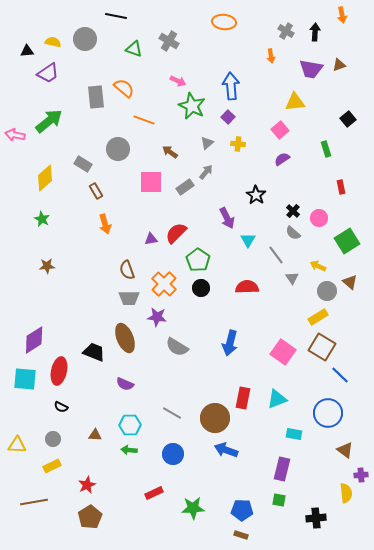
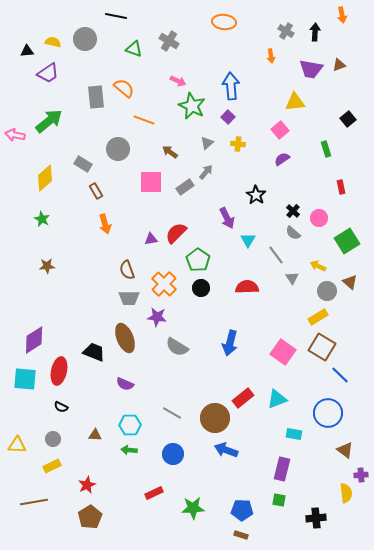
red rectangle at (243, 398): rotated 40 degrees clockwise
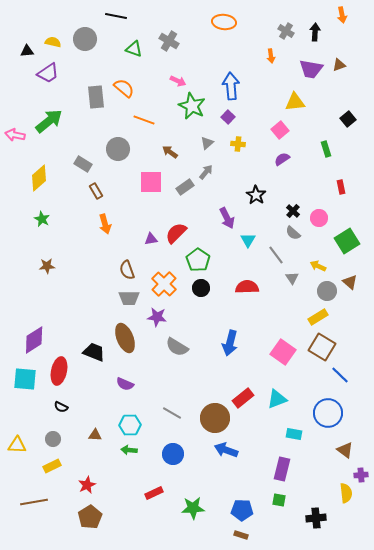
yellow diamond at (45, 178): moved 6 px left
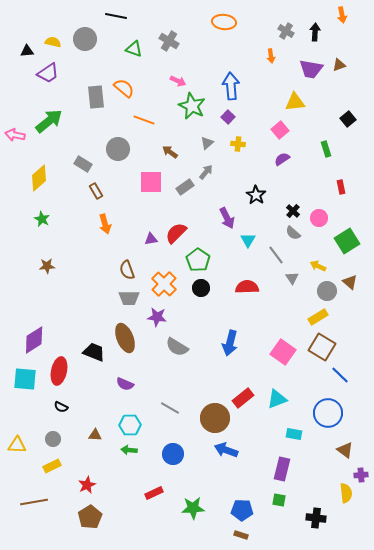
gray line at (172, 413): moved 2 px left, 5 px up
black cross at (316, 518): rotated 12 degrees clockwise
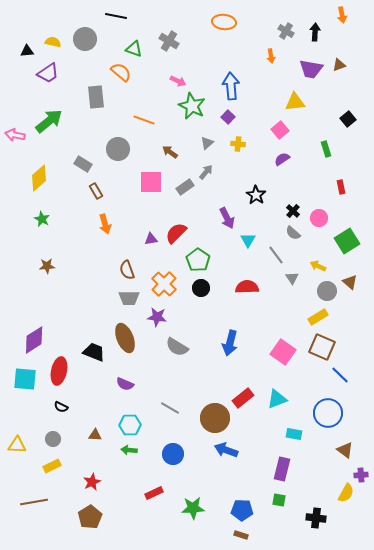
orange semicircle at (124, 88): moved 3 px left, 16 px up
brown square at (322, 347): rotated 8 degrees counterclockwise
red star at (87, 485): moved 5 px right, 3 px up
yellow semicircle at (346, 493): rotated 36 degrees clockwise
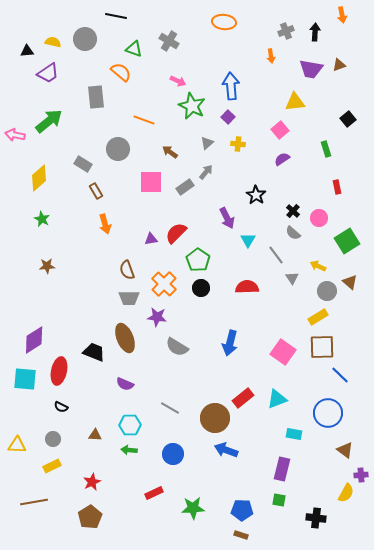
gray cross at (286, 31): rotated 35 degrees clockwise
red rectangle at (341, 187): moved 4 px left
brown square at (322, 347): rotated 24 degrees counterclockwise
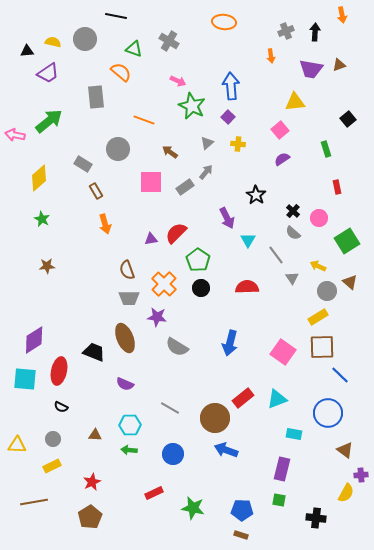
green star at (193, 508): rotated 15 degrees clockwise
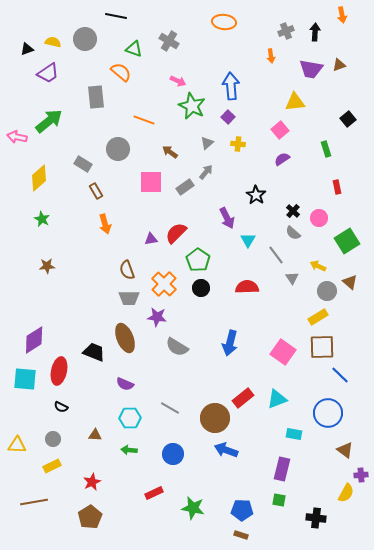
black triangle at (27, 51): moved 2 px up; rotated 16 degrees counterclockwise
pink arrow at (15, 135): moved 2 px right, 2 px down
cyan hexagon at (130, 425): moved 7 px up
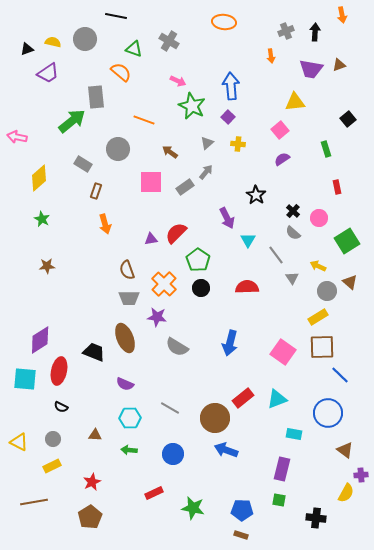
green arrow at (49, 121): moved 23 px right
brown rectangle at (96, 191): rotated 49 degrees clockwise
purple diamond at (34, 340): moved 6 px right
yellow triangle at (17, 445): moved 2 px right, 3 px up; rotated 24 degrees clockwise
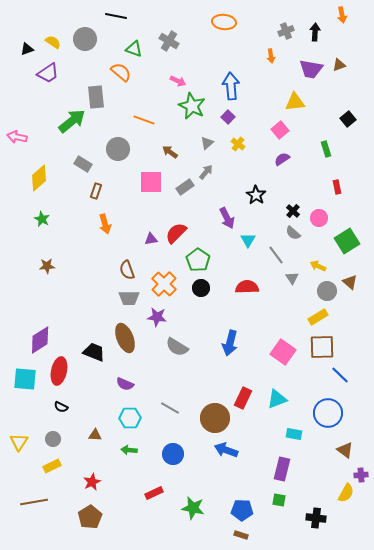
yellow semicircle at (53, 42): rotated 21 degrees clockwise
yellow cross at (238, 144): rotated 32 degrees clockwise
red rectangle at (243, 398): rotated 25 degrees counterclockwise
yellow triangle at (19, 442): rotated 36 degrees clockwise
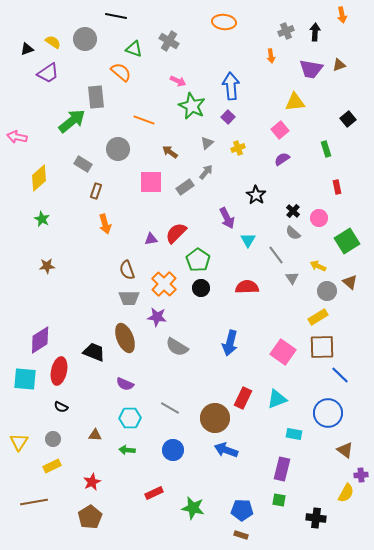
yellow cross at (238, 144): moved 4 px down; rotated 32 degrees clockwise
green arrow at (129, 450): moved 2 px left
blue circle at (173, 454): moved 4 px up
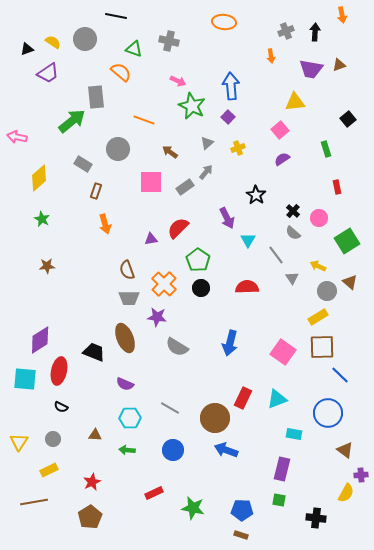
gray cross at (169, 41): rotated 18 degrees counterclockwise
red semicircle at (176, 233): moved 2 px right, 5 px up
yellow rectangle at (52, 466): moved 3 px left, 4 px down
